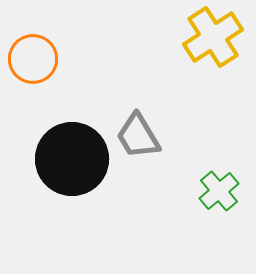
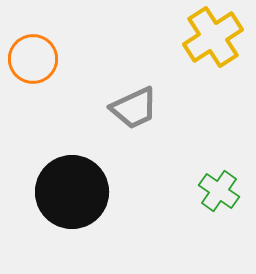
gray trapezoid: moved 4 px left, 28 px up; rotated 84 degrees counterclockwise
black circle: moved 33 px down
green cross: rotated 15 degrees counterclockwise
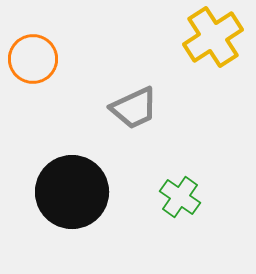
green cross: moved 39 px left, 6 px down
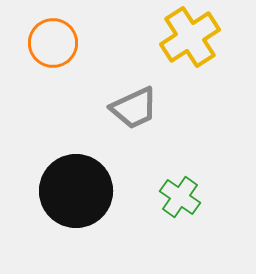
yellow cross: moved 23 px left
orange circle: moved 20 px right, 16 px up
black circle: moved 4 px right, 1 px up
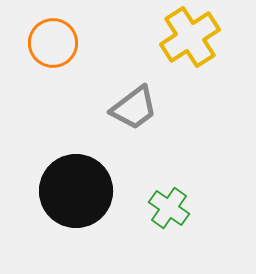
gray trapezoid: rotated 12 degrees counterclockwise
green cross: moved 11 px left, 11 px down
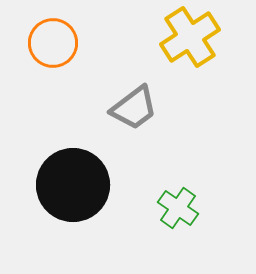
black circle: moved 3 px left, 6 px up
green cross: moved 9 px right
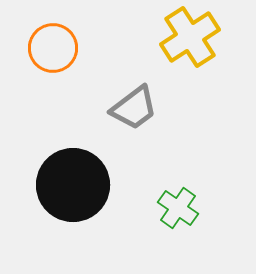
orange circle: moved 5 px down
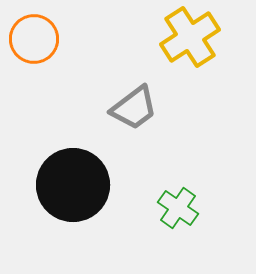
orange circle: moved 19 px left, 9 px up
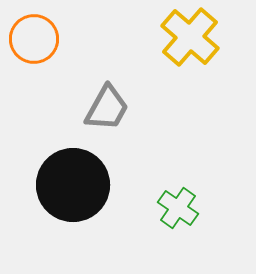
yellow cross: rotated 16 degrees counterclockwise
gray trapezoid: moved 27 px left; rotated 24 degrees counterclockwise
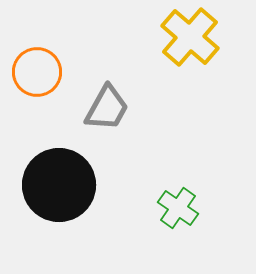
orange circle: moved 3 px right, 33 px down
black circle: moved 14 px left
